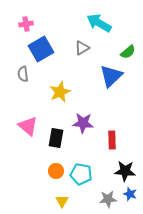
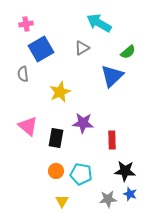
blue triangle: moved 1 px right
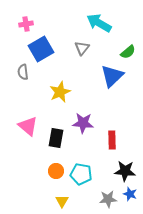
gray triangle: rotated 21 degrees counterclockwise
gray semicircle: moved 2 px up
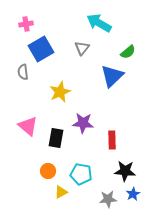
orange circle: moved 8 px left
blue star: moved 3 px right; rotated 24 degrees clockwise
yellow triangle: moved 1 px left, 9 px up; rotated 32 degrees clockwise
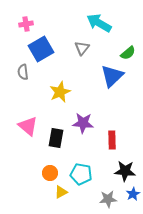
green semicircle: moved 1 px down
orange circle: moved 2 px right, 2 px down
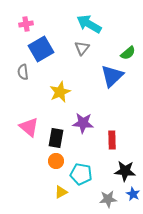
cyan arrow: moved 10 px left, 1 px down
pink triangle: moved 1 px right, 1 px down
orange circle: moved 6 px right, 12 px up
blue star: rotated 16 degrees counterclockwise
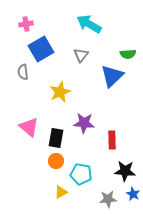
gray triangle: moved 1 px left, 7 px down
green semicircle: moved 1 px down; rotated 35 degrees clockwise
purple star: moved 1 px right
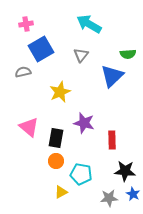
gray semicircle: rotated 84 degrees clockwise
purple star: rotated 10 degrees clockwise
gray star: moved 1 px right, 1 px up
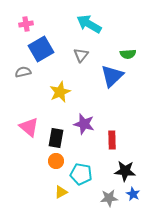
purple star: moved 1 px down
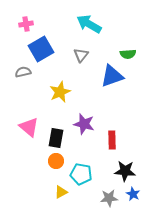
blue triangle: rotated 25 degrees clockwise
